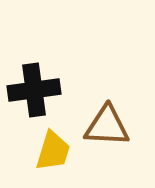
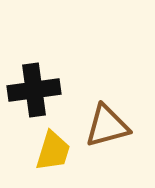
brown triangle: rotated 18 degrees counterclockwise
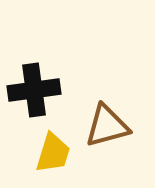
yellow trapezoid: moved 2 px down
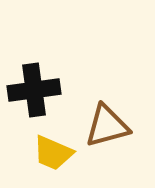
yellow trapezoid: rotated 96 degrees clockwise
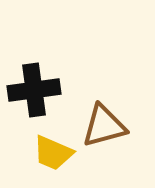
brown triangle: moved 3 px left
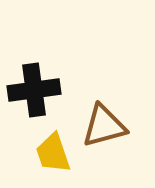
yellow trapezoid: rotated 48 degrees clockwise
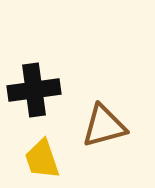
yellow trapezoid: moved 11 px left, 6 px down
